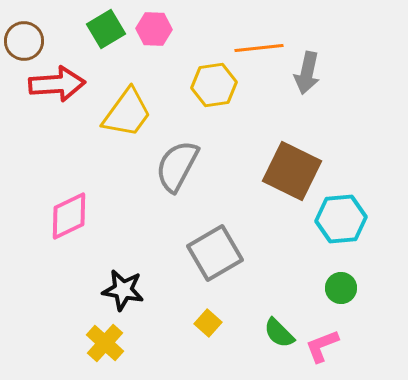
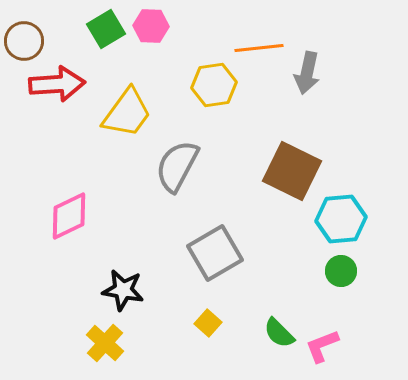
pink hexagon: moved 3 px left, 3 px up
green circle: moved 17 px up
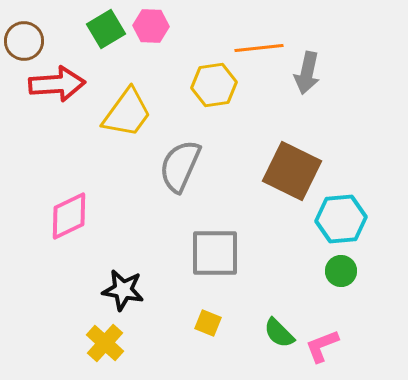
gray semicircle: moved 3 px right; rotated 4 degrees counterclockwise
gray square: rotated 30 degrees clockwise
yellow square: rotated 20 degrees counterclockwise
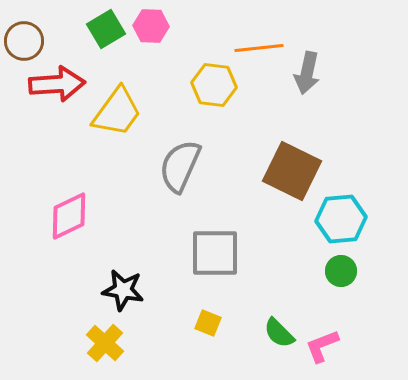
yellow hexagon: rotated 15 degrees clockwise
yellow trapezoid: moved 10 px left, 1 px up
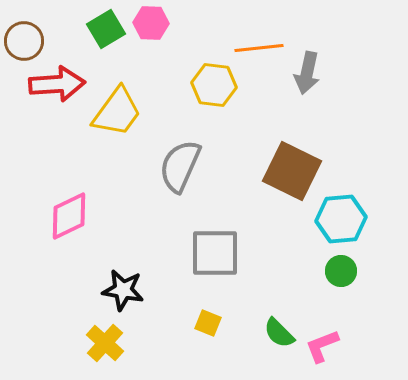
pink hexagon: moved 3 px up
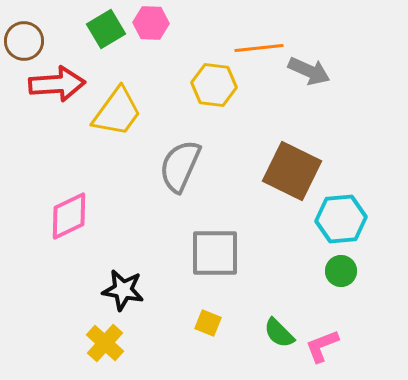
gray arrow: moved 2 px right, 2 px up; rotated 78 degrees counterclockwise
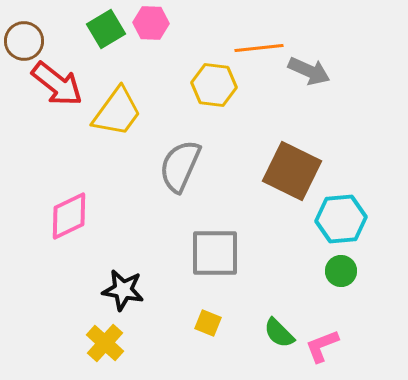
red arrow: rotated 42 degrees clockwise
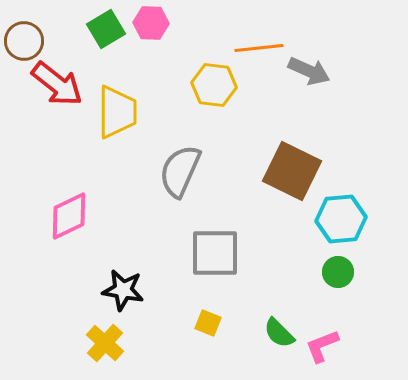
yellow trapezoid: rotated 36 degrees counterclockwise
gray semicircle: moved 5 px down
green circle: moved 3 px left, 1 px down
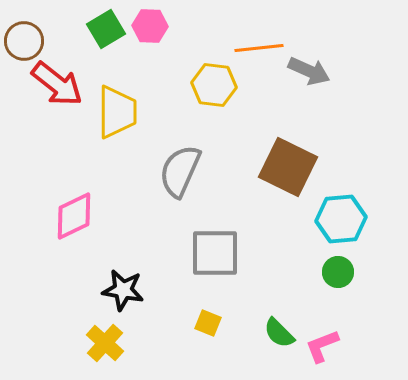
pink hexagon: moved 1 px left, 3 px down
brown square: moved 4 px left, 4 px up
pink diamond: moved 5 px right
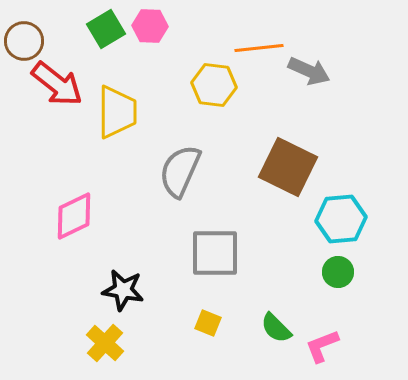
green semicircle: moved 3 px left, 5 px up
